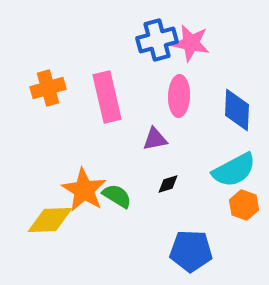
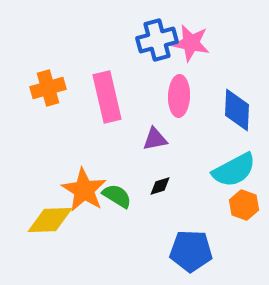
black diamond: moved 8 px left, 2 px down
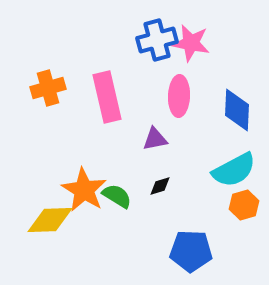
orange hexagon: rotated 24 degrees clockwise
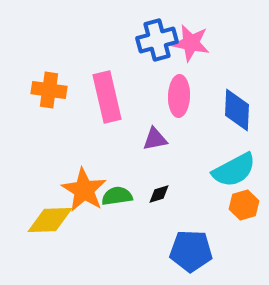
orange cross: moved 1 px right, 2 px down; rotated 24 degrees clockwise
black diamond: moved 1 px left, 8 px down
green semicircle: rotated 40 degrees counterclockwise
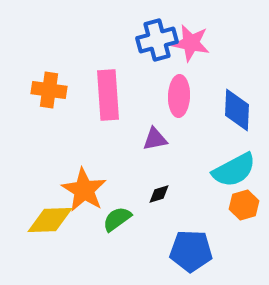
pink rectangle: moved 1 px right, 2 px up; rotated 9 degrees clockwise
green semicircle: moved 23 px down; rotated 28 degrees counterclockwise
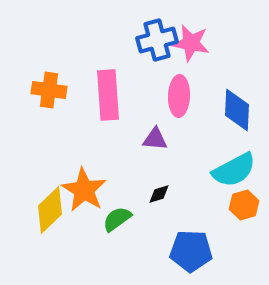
purple triangle: rotated 16 degrees clockwise
yellow diamond: moved 10 px up; rotated 42 degrees counterclockwise
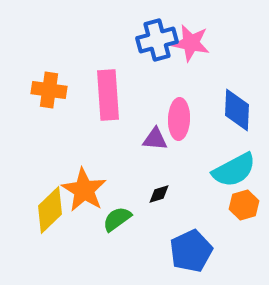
pink ellipse: moved 23 px down
blue pentagon: rotated 27 degrees counterclockwise
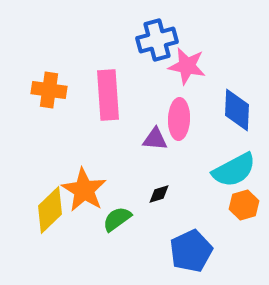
pink star: moved 4 px left, 23 px down
